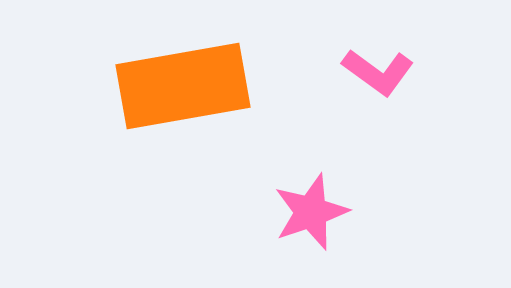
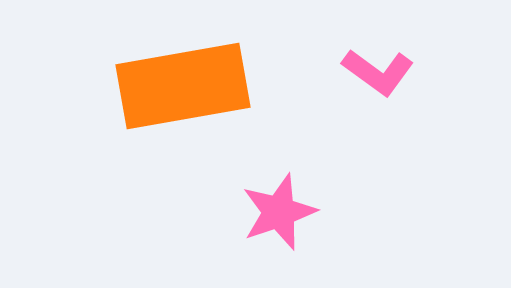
pink star: moved 32 px left
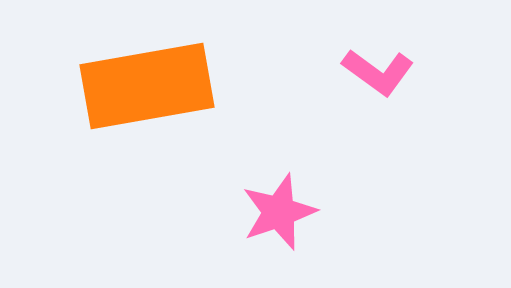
orange rectangle: moved 36 px left
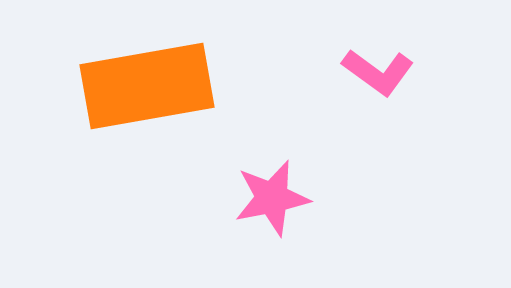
pink star: moved 7 px left, 14 px up; rotated 8 degrees clockwise
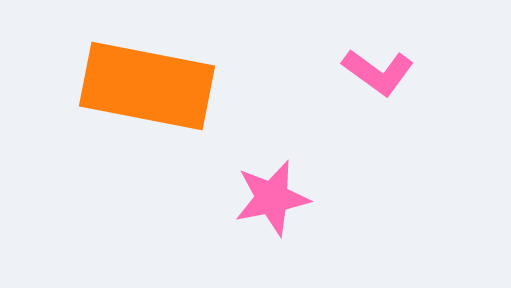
orange rectangle: rotated 21 degrees clockwise
